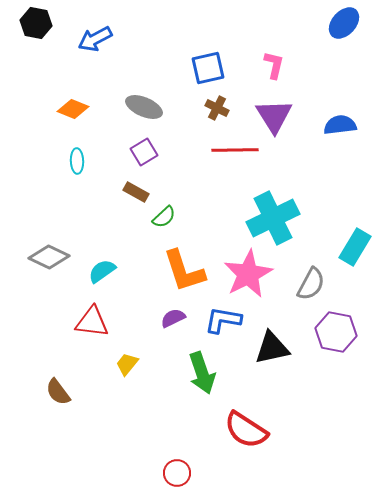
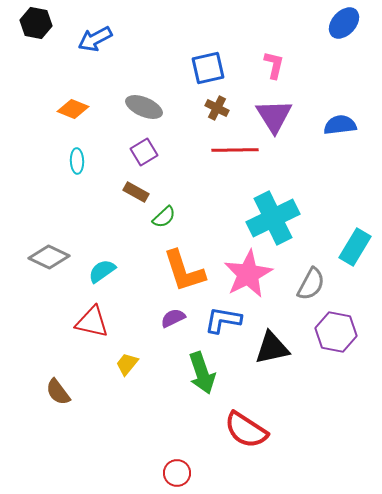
red triangle: rotated 6 degrees clockwise
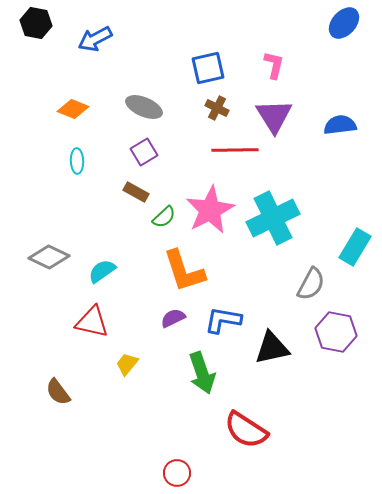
pink star: moved 38 px left, 64 px up
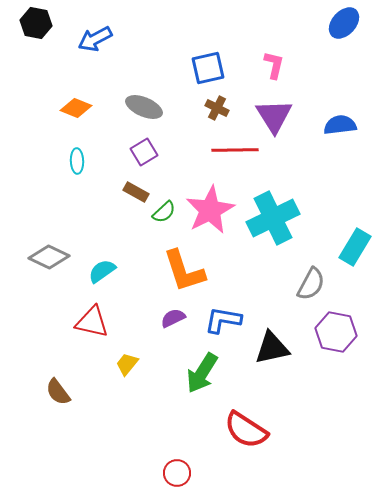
orange diamond: moved 3 px right, 1 px up
green semicircle: moved 5 px up
green arrow: rotated 51 degrees clockwise
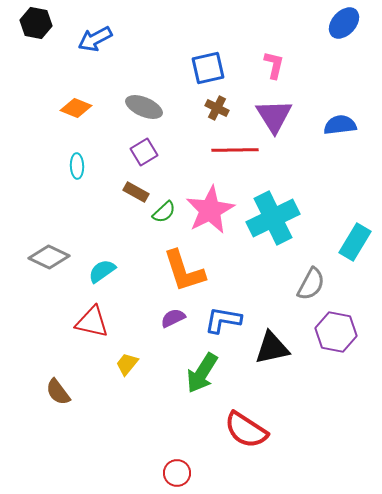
cyan ellipse: moved 5 px down
cyan rectangle: moved 5 px up
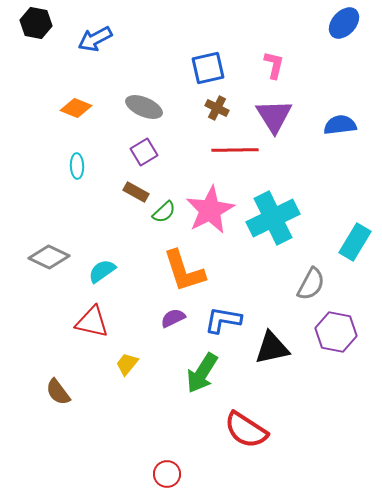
red circle: moved 10 px left, 1 px down
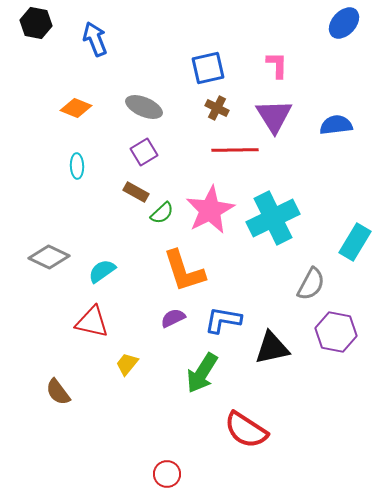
blue arrow: rotated 96 degrees clockwise
pink L-shape: moved 3 px right; rotated 12 degrees counterclockwise
blue semicircle: moved 4 px left
green semicircle: moved 2 px left, 1 px down
